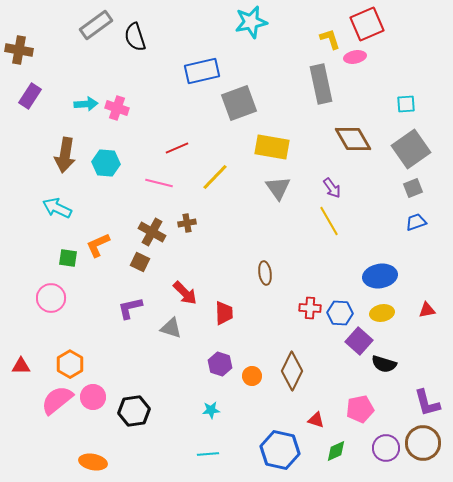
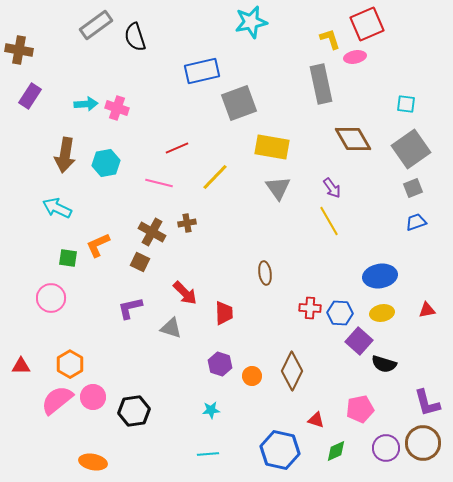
cyan square at (406, 104): rotated 12 degrees clockwise
cyan hexagon at (106, 163): rotated 16 degrees counterclockwise
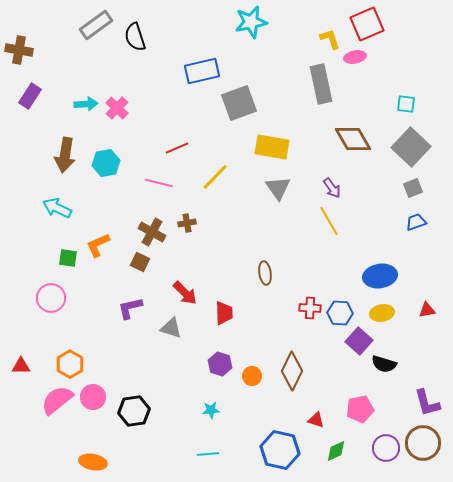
pink cross at (117, 108): rotated 25 degrees clockwise
gray square at (411, 149): moved 2 px up; rotated 12 degrees counterclockwise
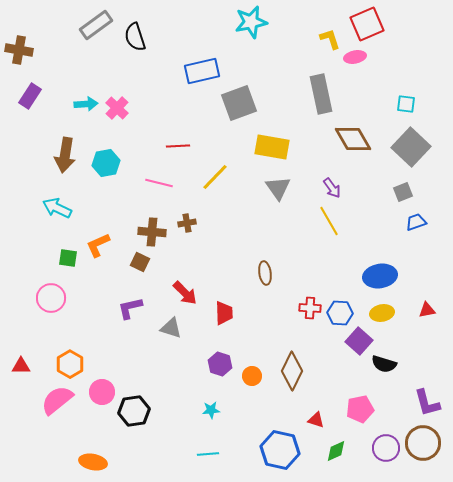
gray rectangle at (321, 84): moved 10 px down
red line at (177, 148): moved 1 px right, 2 px up; rotated 20 degrees clockwise
gray square at (413, 188): moved 10 px left, 4 px down
brown cross at (152, 232): rotated 24 degrees counterclockwise
pink circle at (93, 397): moved 9 px right, 5 px up
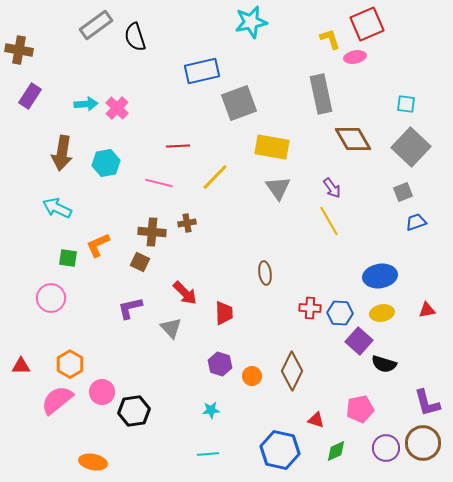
brown arrow at (65, 155): moved 3 px left, 2 px up
gray triangle at (171, 328): rotated 30 degrees clockwise
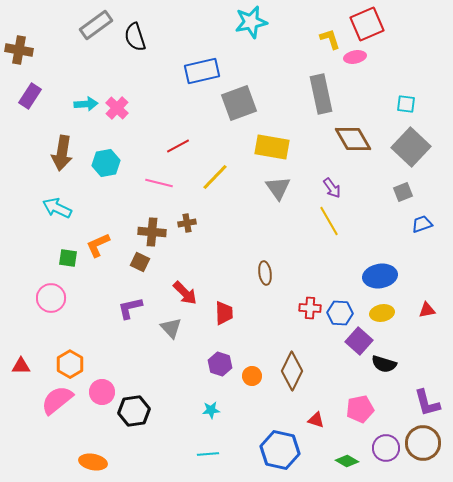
red line at (178, 146): rotated 25 degrees counterclockwise
blue trapezoid at (416, 222): moved 6 px right, 2 px down
green diamond at (336, 451): moved 11 px right, 10 px down; rotated 55 degrees clockwise
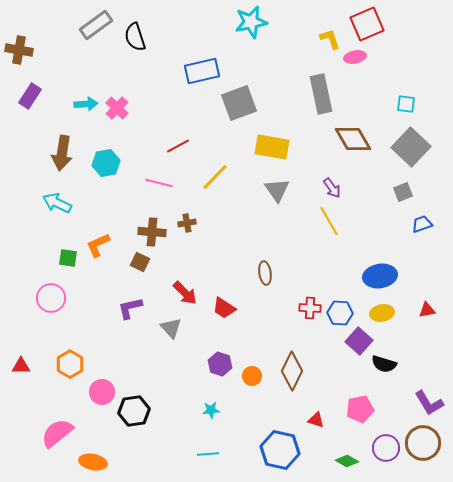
gray triangle at (278, 188): moved 1 px left, 2 px down
cyan arrow at (57, 208): moved 5 px up
red trapezoid at (224, 313): moved 5 px up; rotated 125 degrees clockwise
pink semicircle at (57, 400): moved 33 px down
purple L-shape at (427, 403): moved 2 px right; rotated 16 degrees counterclockwise
